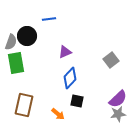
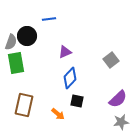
gray star: moved 3 px right, 8 px down
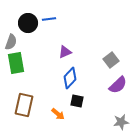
black circle: moved 1 px right, 13 px up
purple semicircle: moved 14 px up
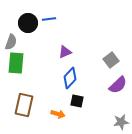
green rectangle: rotated 15 degrees clockwise
orange arrow: rotated 24 degrees counterclockwise
